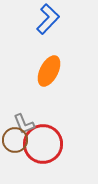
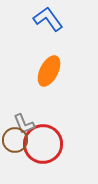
blue L-shape: rotated 80 degrees counterclockwise
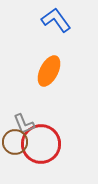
blue L-shape: moved 8 px right, 1 px down
brown circle: moved 2 px down
red circle: moved 2 px left
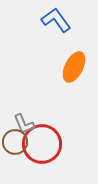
orange ellipse: moved 25 px right, 4 px up
red circle: moved 1 px right
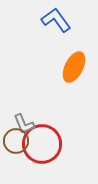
brown circle: moved 1 px right, 1 px up
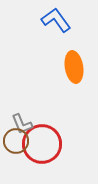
orange ellipse: rotated 36 degrees counterclockwise
gray L-shape: moved 2 px left
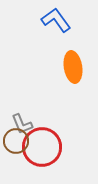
orange ellipse: moved 1 px left
red circle: moved 3 px down
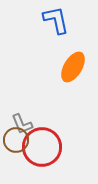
blue L-shape: rotated 24 degrees clockwise
orange ellipse: rotated 40 degrees clockwise
brown circle: moved 1 px up
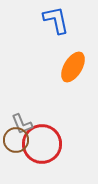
red circle: moved 3 px up
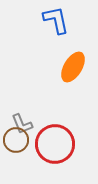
red circle: moved 13 px right
